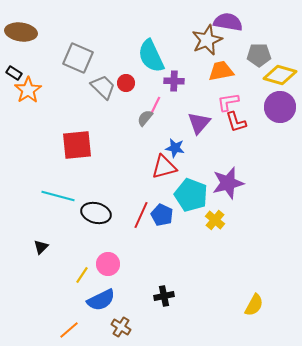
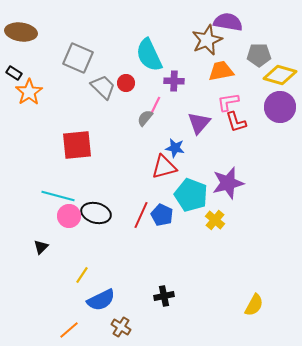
cyan semicircle: moved 2 px left, 1 px up
orange star: moved 1 px right, 2 px down
pink circle: moved 39 px left, 48 px up
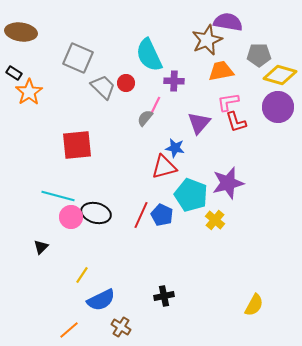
purple circle: moved 2 px left
pink circle: moved 2 px right, 1 px down
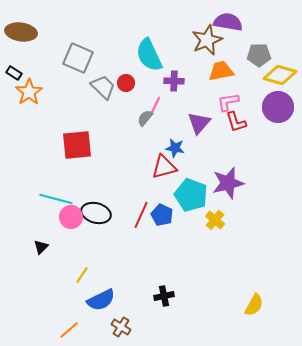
cyan line: moved 2 px left, 3 px down
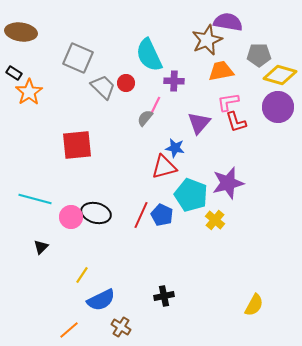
cyan line: moved 21 px left
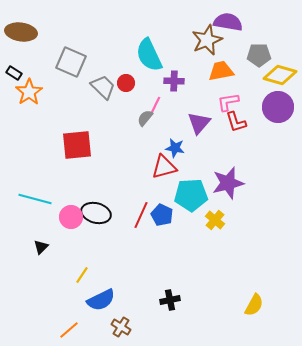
gray square: moved 7 px left, 4 px down
cyan pentagon: rotated 24 degrees counterclockwise
black cross: moved 6 px right, 4 px down
